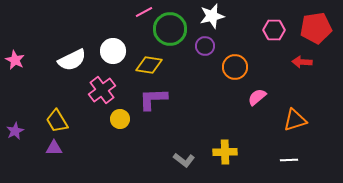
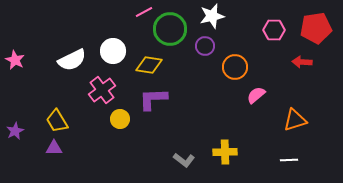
pink semicircle: moved 1 px left, 2 px up
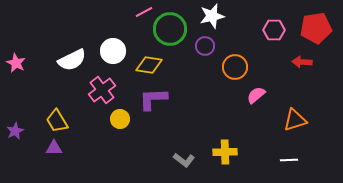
pink star: moved 1 px right, 3 px down
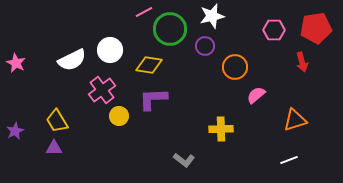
white circle: moved 3 px left, 1 px up
red arrow: rotated 108 degrees counterclockwise
yellow circle: moved 1 px left, 3 px up
yellow cross: moved 4 px left, 23 px up
white line: rotated 18 degrees counterclockwise
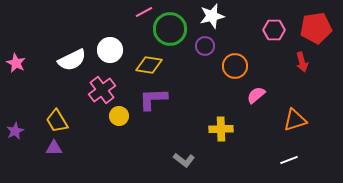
orange circle: moved 1 px up
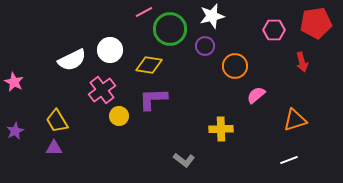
red pentagon: moved 5 px up
pink star: moved 2 px left, 19 px down
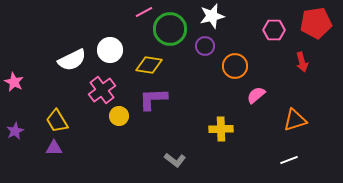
gray L-shape: moved 9 px left
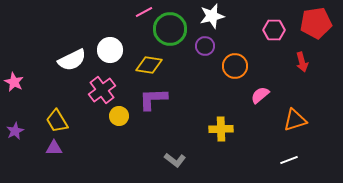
pink semicircle: moved 4 px right
